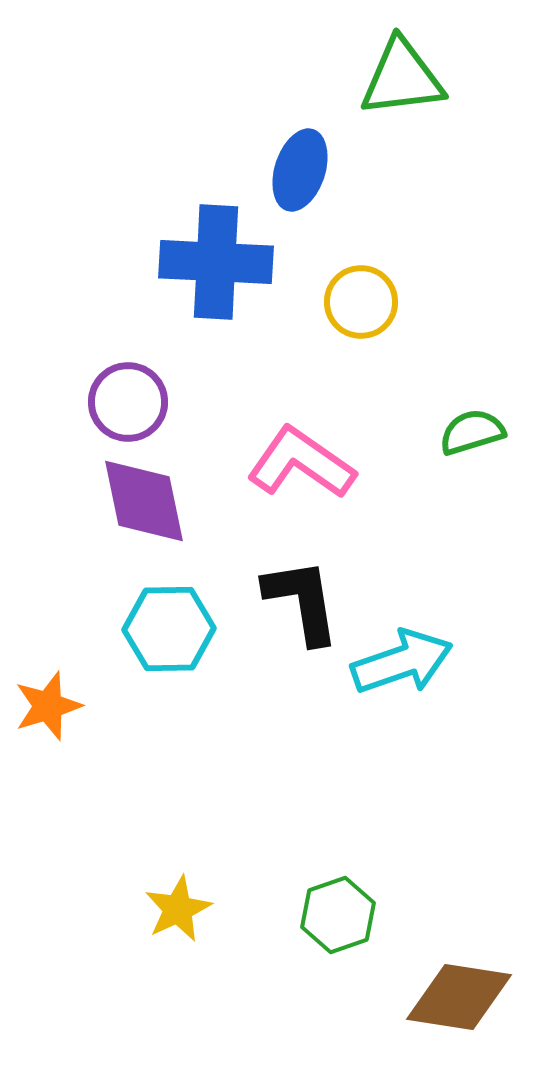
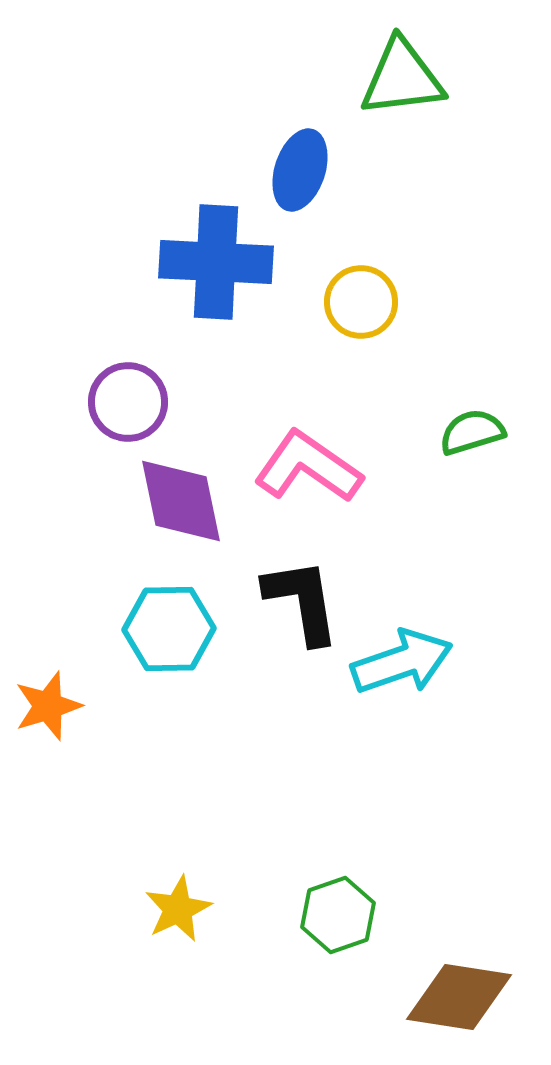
pink L-shape: moved 7 px right, 4 px down
purple diamond: moved 37 px right
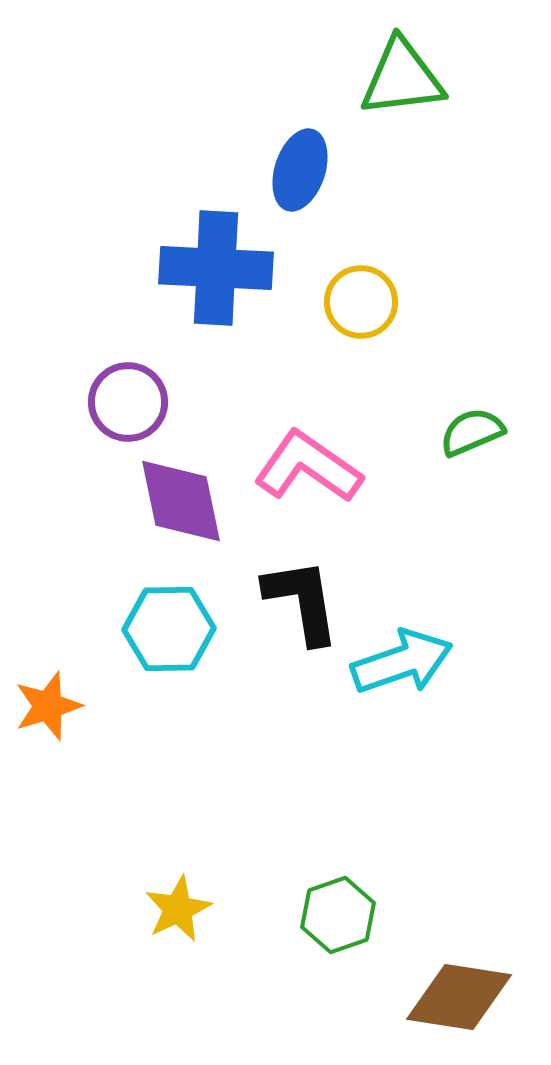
blue cross: moved 6 px down
green semicircle: rotated 6 degrees counterclockwise
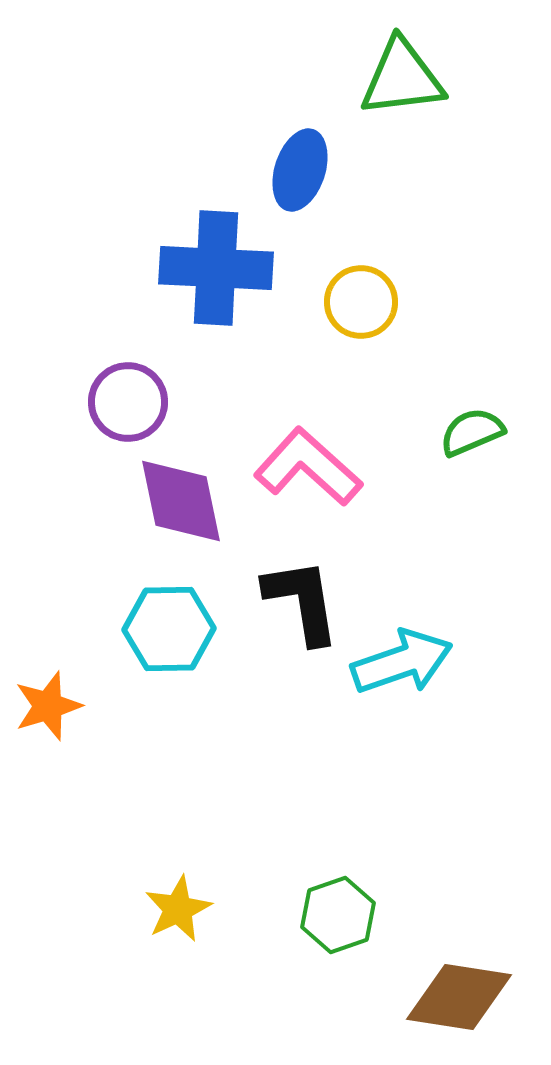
pink L-shape: rotated 7 degrees clockwise
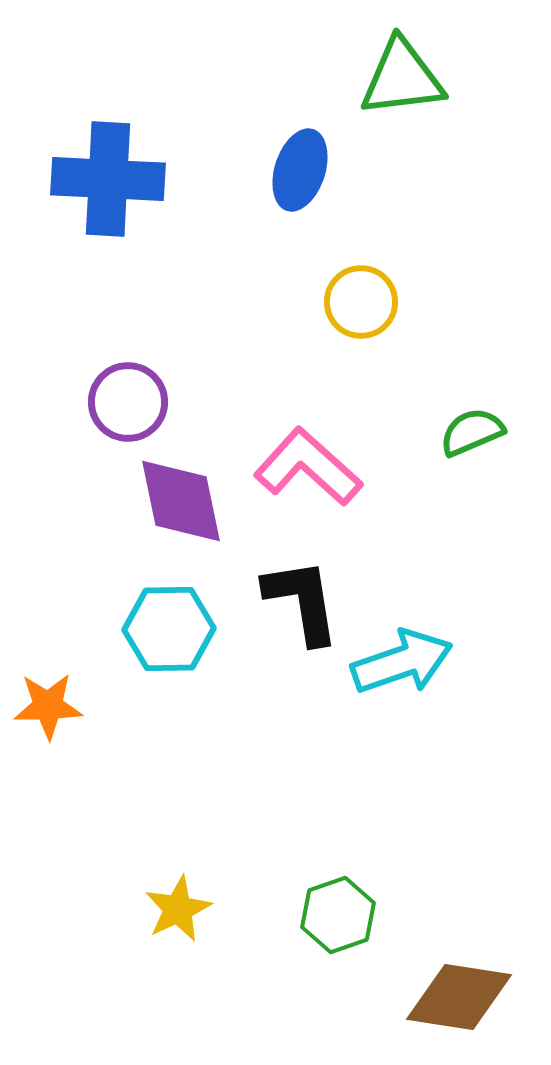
blue cross: moved 108 px left, 89 px up
orange star: rotated 16 degrees clockwise
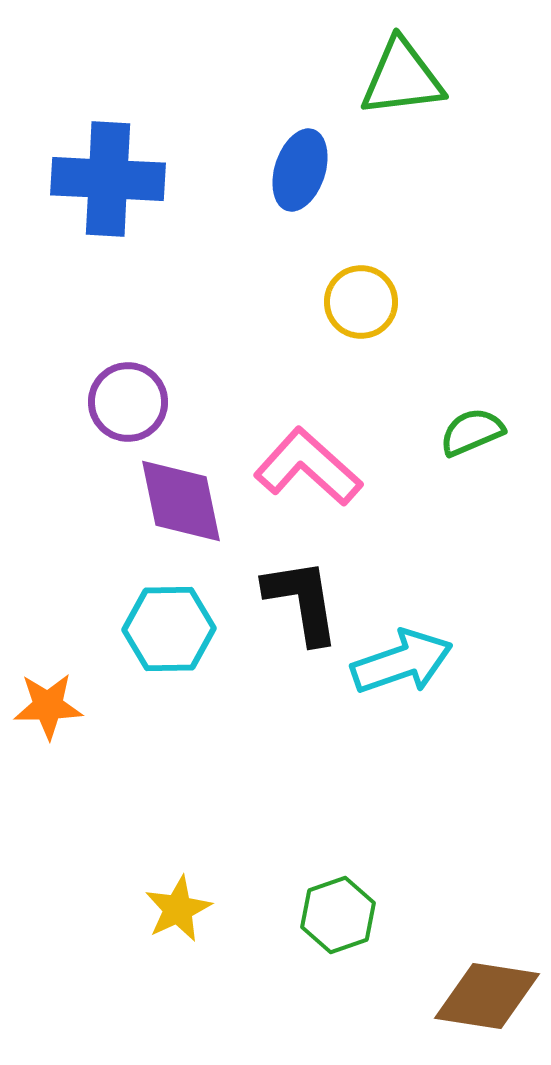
brown diamond: moved 28 px right, 1 px up
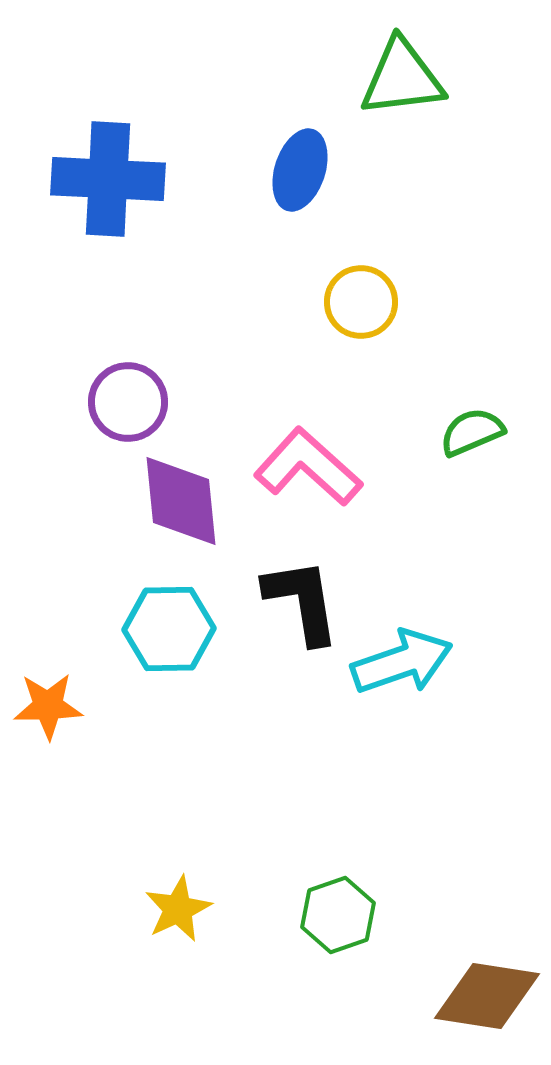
purple diamond: rotated 6 degrees clockwise
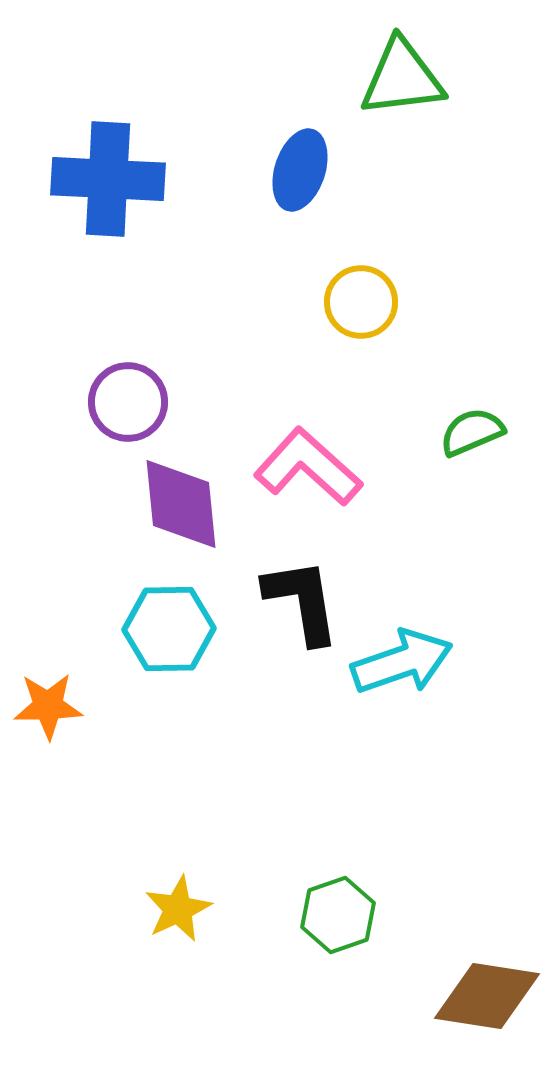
purple diamond: moved 3 px down
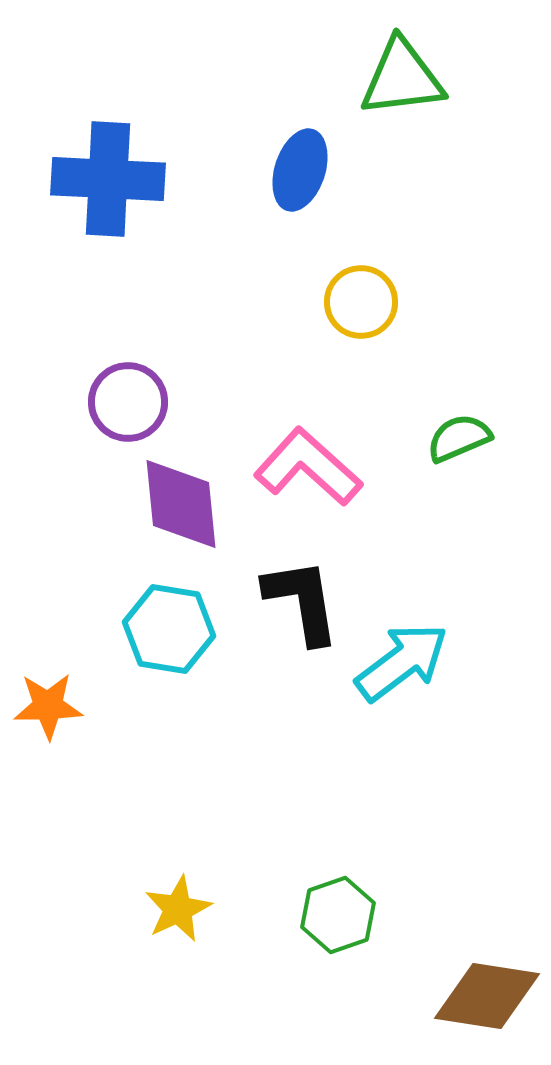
green semicircle: moved 13 px left, 6 px down
cyan hexagon: rotated 10 degrees clockwise
cyan arrow: rotated 18 degrees counterclockwise
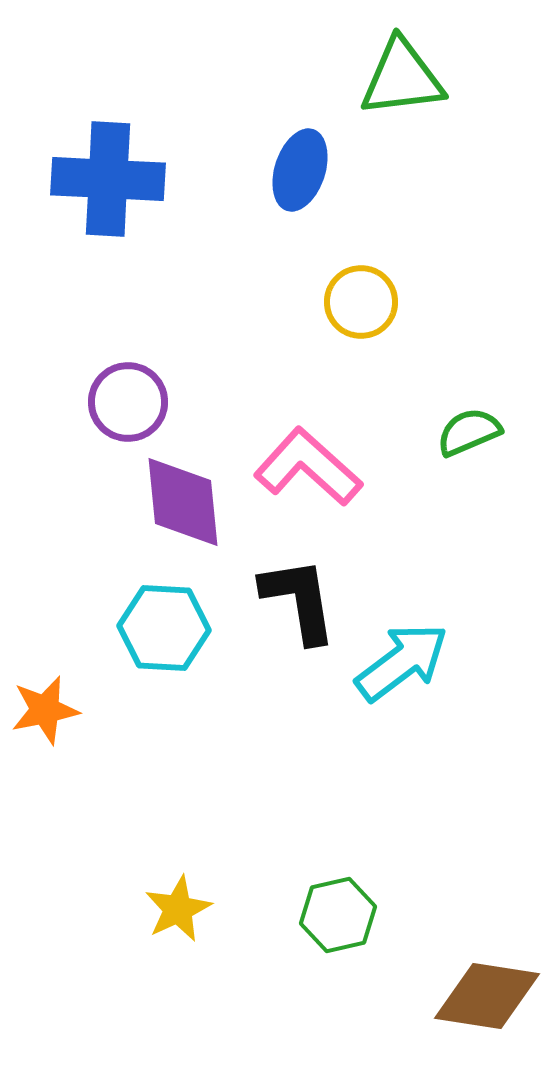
green semicircle: moved 10 px right, 6 px up
purple diamond: moved 2 px right, 2 px up
black L-shape: moved 3 px left, 1 px up
cyan hexagon: moved 5 px left, 1 px up; rotated 6 degrees counterclockwise
orange star: moved 3 px left, 4 px down; rotated 10 degrees counterclockwise
green hexagon: rotated 6 degrees clockwise
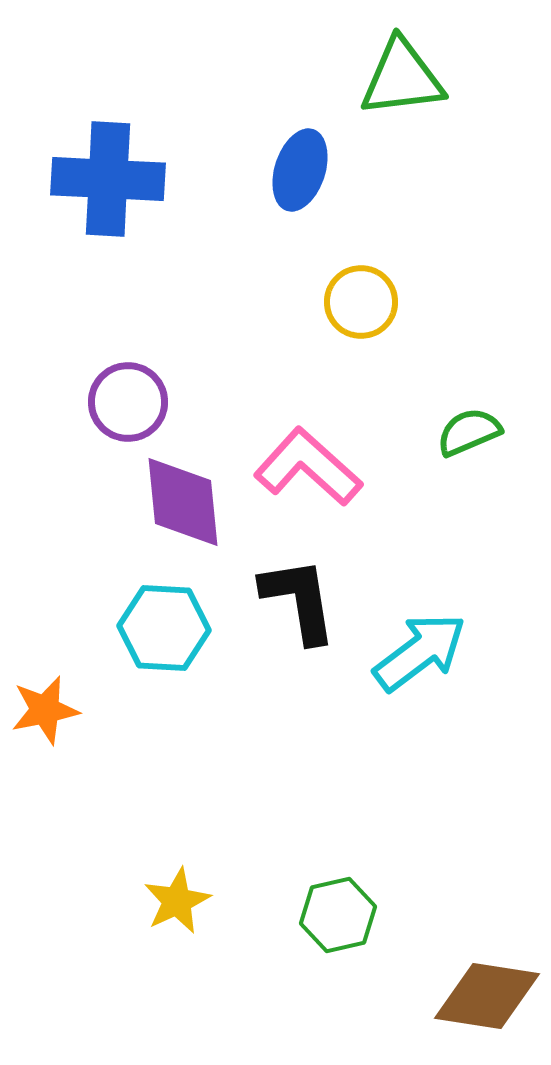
cyan arrow: moved 18 px right, 10 px up
yellow star: moved 1 px left, 8 px up
